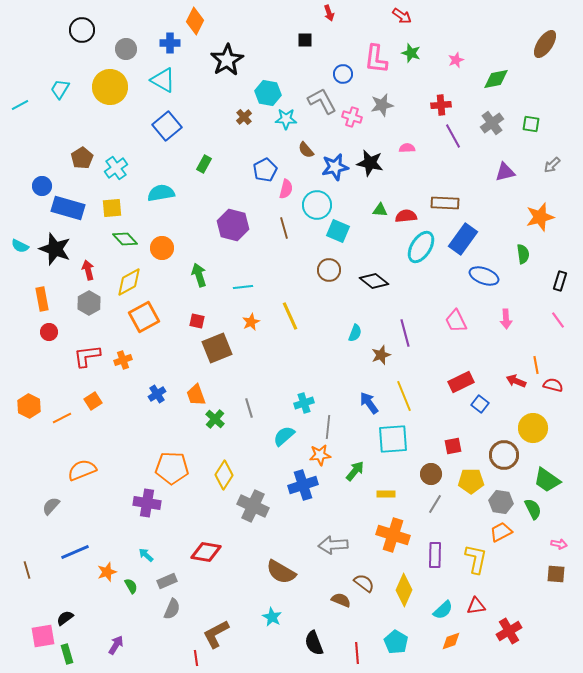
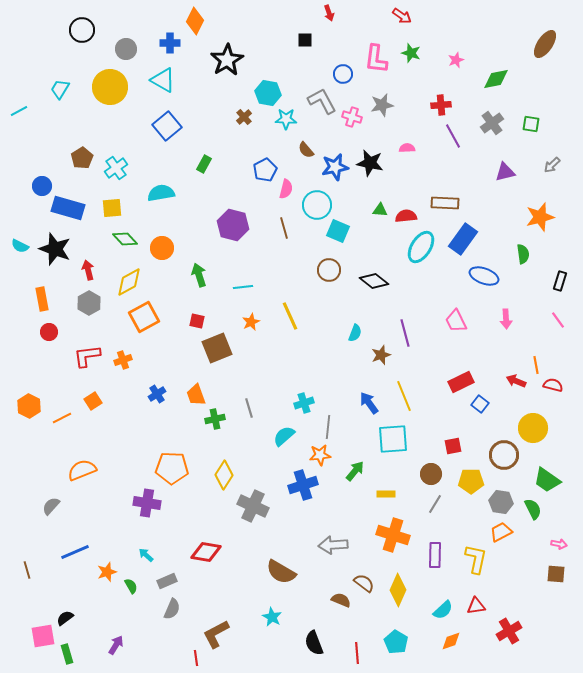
cyan line at (20, 105): moved 1 px left, 6 px down
green cross at (215, 419): rotated 36 degrees clockwise
yellow diamond at (404, 590): moved 6 px left
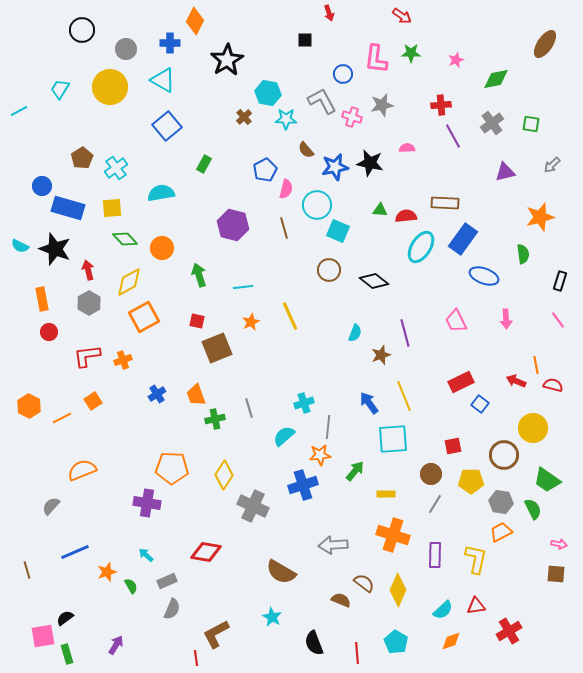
green star at (411, 53): rotated 18 degrees counterclockwise
